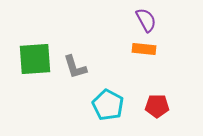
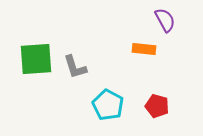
purple semicircle: moved 19 px right
green square: moved 1 px right
red pentagon: rotated 15 degrees clockwise
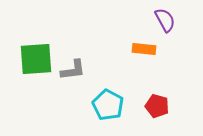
gray L-shape: moved 2 px left, 3 px down; rotated 80 degrees counterclockwise
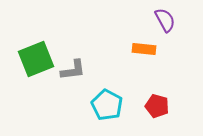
green square: rotated 18 degrees counterclockwise
cyan pentagon: moved 1 px left
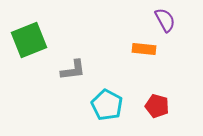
green square: moved 7 px left, 19 px up
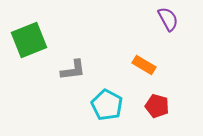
purple semicircle: moved 3 px right, 1 px up
orange rectangle: moved 16 px down; rotated 25 degrees clockwise
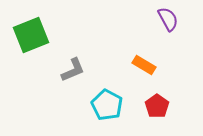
green square: moved 2 px right, 5 px up
gray L-shape: rotated 16 degrees counterclockwise
red pentagon: rotated 20 degrees clockwise
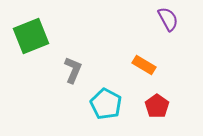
green square: moved 1 px down
gray L-shape: rotated 44 degrees counterclockwise
cyan pentagon: moved 1 px left, 1 px up
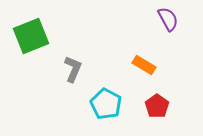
gray L-shape: moved 1 px up
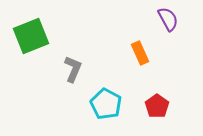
orange rectangle: moved 4 px left, 12 px up; rotated 35 degrees clockwise
